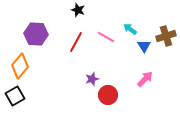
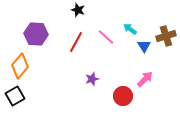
pink line: rotated 12 degrees clockwise
red circle: moved 15 px right, 1 px down
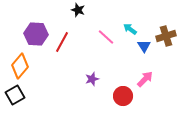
red line: moved 14 px left
black square: moved 1 px up
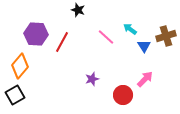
red circle: moved 1 px up
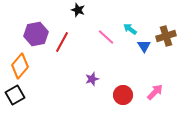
purple hexagon: rotated 15 degrees counterclockwise
pink arrow: moved 10 px right, 13 px down
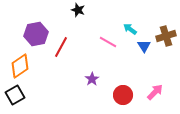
pink line: moved 2 px right, 5 px down; rotated 12 degrees counterclockwise
red line: moved 1 px left, 5 px down
orange diamond: rotated 15 degrees clockwise
purple star: rotated 16 degrees counterclockwise
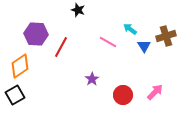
purple hexagon: rotated 15 degrees clockwise
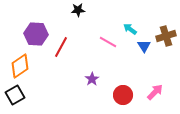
black star: rotated 24 degrees counterclockwise
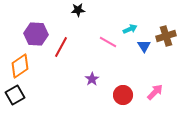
cyan arrow: rotated 120 degrees clockwise
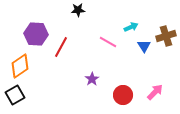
cyan arrow: moved 1 px right, 2 px up
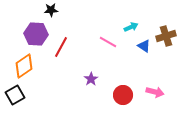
black star: moved 27 px left
blue triangle: rotated 24 degrees counterclockwise
orange diamond: moved 4 px right
purple star: moved 1 px left
pink arrow: rotated 60 degrees clockwise
